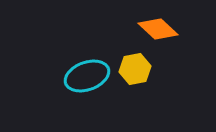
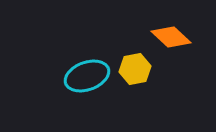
orange diamond: moved 13 px right, 8 px down
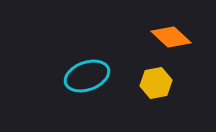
yellow hexagon: moved 21 px right, 14 px down
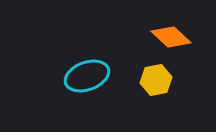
yellow hexagon: moved 3 px up
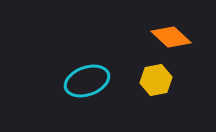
cyan ellipse: moved 5 px down
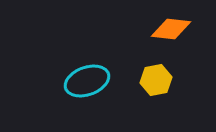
orange diamond: moved 8 px up; rotated 36 degrees counterclockwise
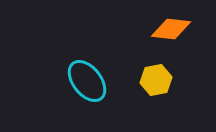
cyan ellipse: rotated 72 degrees clockwise
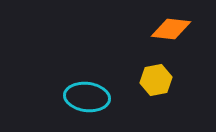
cyan ellipse: moved 16 px down; rotated 45 degrees counterclockwise
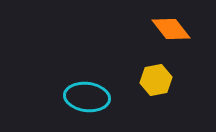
orange diamond: rotated 45 degrees clockwise
